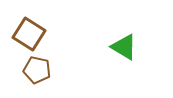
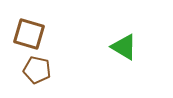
brown square: rotated 16 degrees counterclockwise
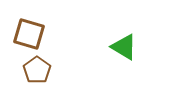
brown pentagon: rotated 24 degrees clockwise
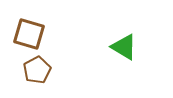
brown pentagon: rotated 8 degrees clockwise
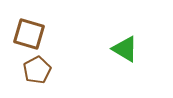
green triangle: moved 1 px right, 2 px down
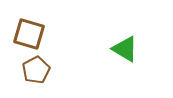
brown pentagon: moved 1 px left
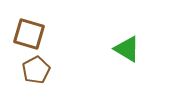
green triangle: moved 2 px right
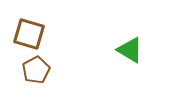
green triangle: moved 3 px right, 1 px down
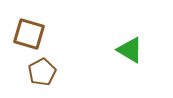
brown pentagon: moved 6 px right, 2 px down
